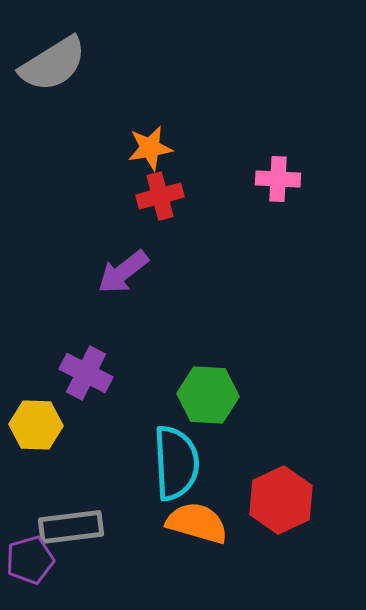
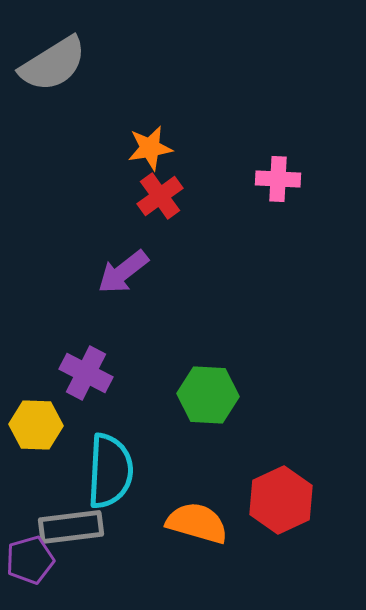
red cross: rotated 21 degrees counterclockwise
cyan semicircle: moved 66 px left, 8 px down; rotated 6 degrees clockwise
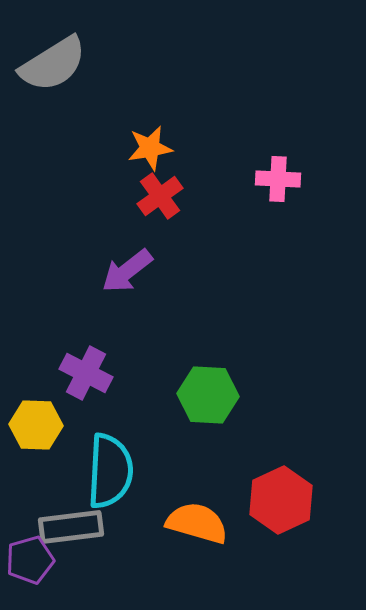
purple arrow: moved 4 px right, 1 px up
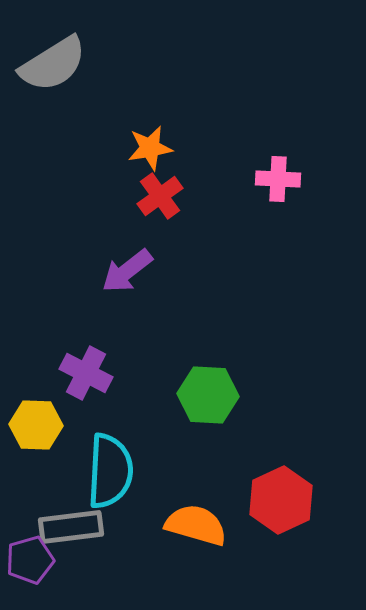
orange semicircle: moved 1 px left, 2 px down
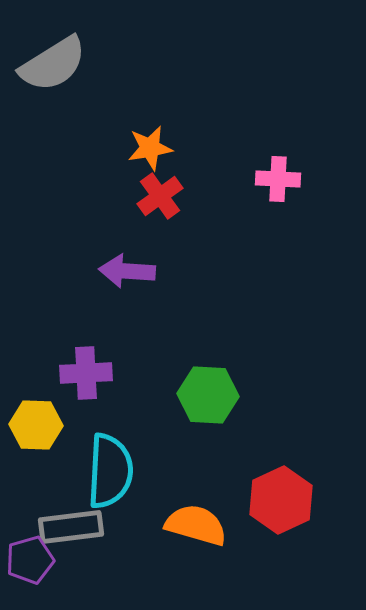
purple arrow: rotated 42 degrees clockwise
purple cross: rotated 30 degrees counterclockwise
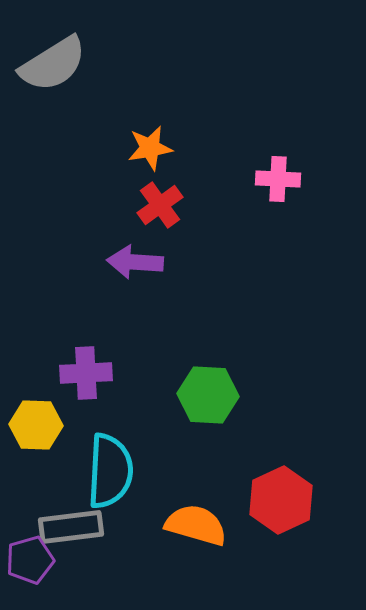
red cross: moved 9 px down
purple arrow: moved 8 px right, 9 px up
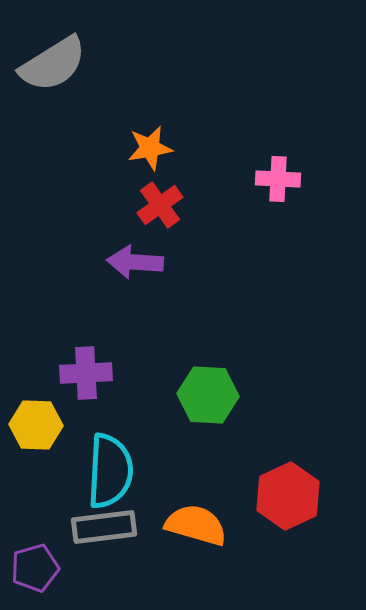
red hexagon: moved 7 px right, 4 px up
gray rectangle: moved 33 px right
purple pentagon: moved 5 px right, 8 px down
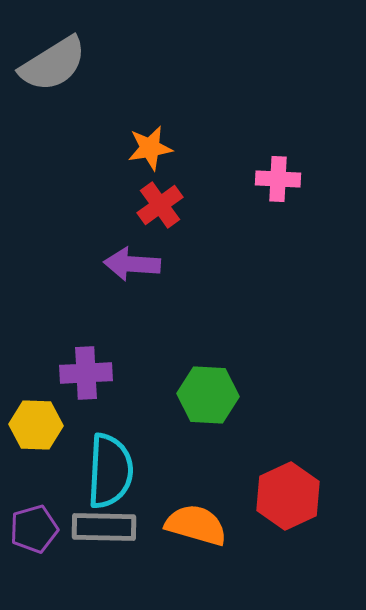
purple arrow: moved 3 px left, 2 px down
gray rectangle: rotated 8 degrees clockwise
purple pentagon: moved 1 px left, 39 px up
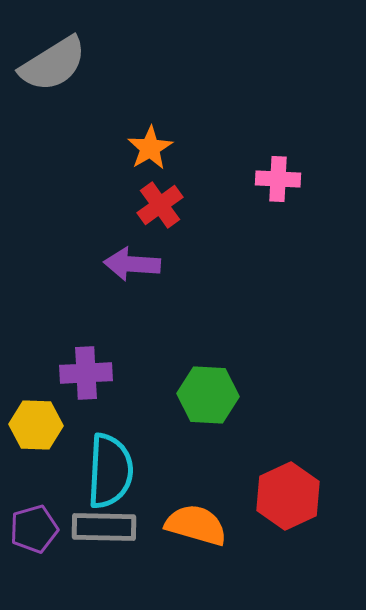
orange star: rotated 21 degrees counterclockwise
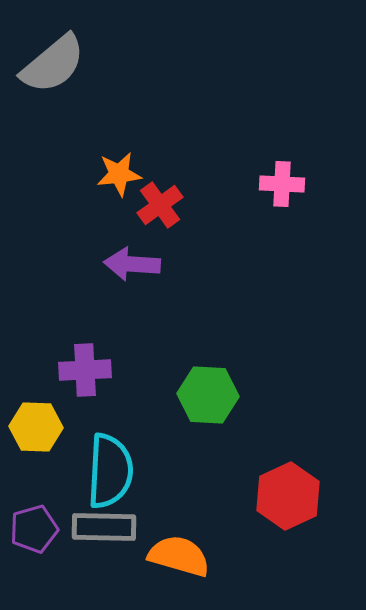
gray semicircle: rotated 8 degrees counterclockwise
orange star: moved 31 px left, 26 px down; rotated 24 degrees clockwise
pink cross: moved 4 px right, 5 px down
purple cross: moved 1 px left, 3 px up
yellow hexagon: moved 2 px down
orange semicircle: moved 17 px left, 31 px down
